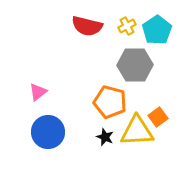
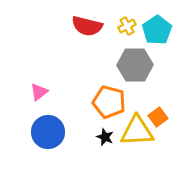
pink triangle: moved 1 px right
orange pentagon: moved 1 px left
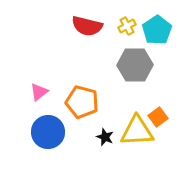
orange pentagon: moved 27 px left
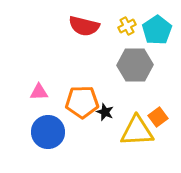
red semicircle: moved 3 px left
pink triangle: rotated 36 degrees clockwise
orange pentagon: rotated 16 degrees counterclockwise
black star: moved 25 px up
